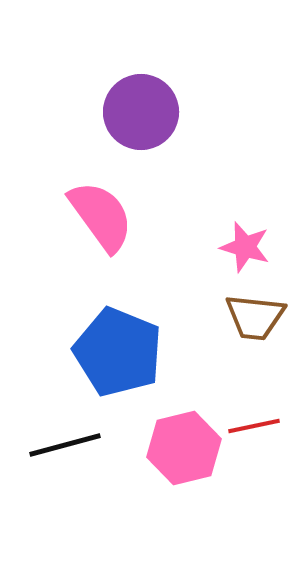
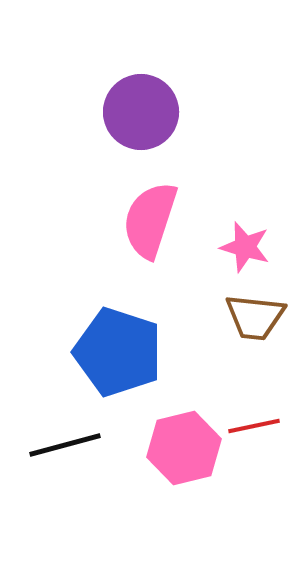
pink semicircle: moved 49 px right, 4 px down; rotated 126 degrees counterclockwise
blue pentagon: rotated 4 degrees counterclockwise
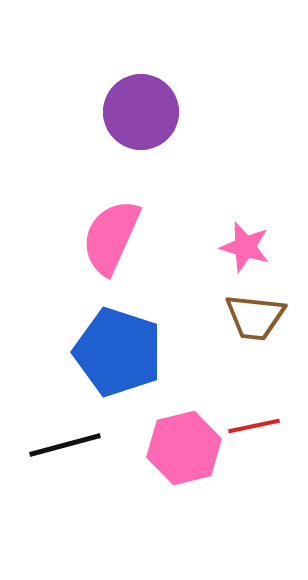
pink semicircle: moved 39 px left, 17 px down; rotated 6 degrees clockwise
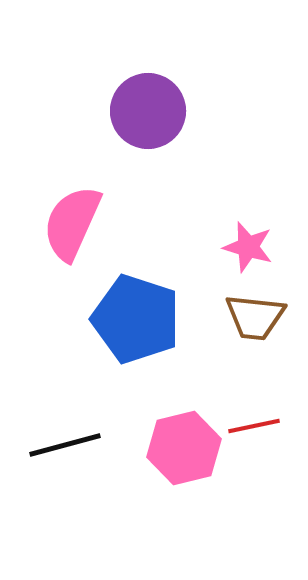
purple circle: moved 7 px right, 1 px up
pink semicircle: moved 39 px left, 14 px up
pink star: moved 3 px right
blue pentagon: moved 18 px right, 33 px up
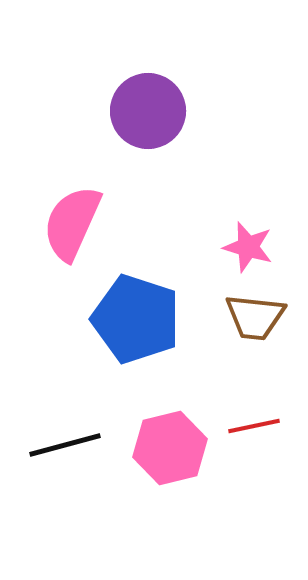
pink hexagon: moved 14 px left
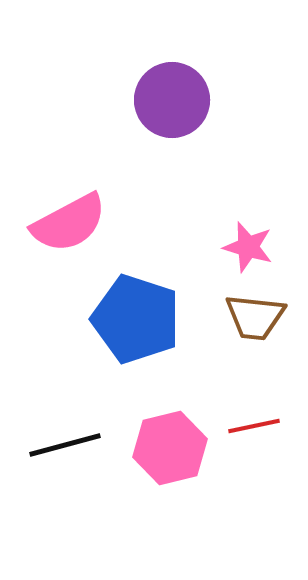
purple circle: moved 24 px right, 11 px up
pink semicircle: moved 3 px left; rotated 142 degrees counterclockwise
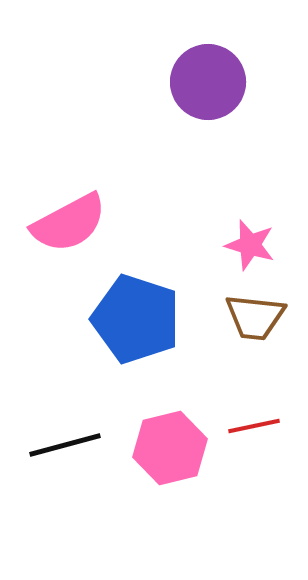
purple circle: moved 36 px right, 18 px up
pink star: moved 2 px right, 2 px up
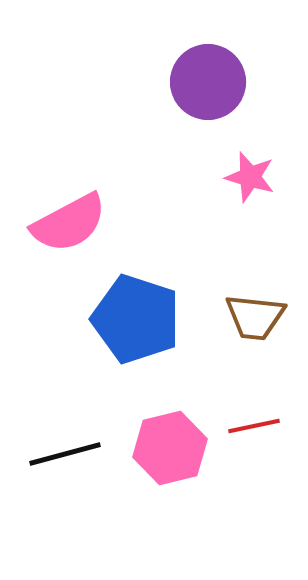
pink star: moved 68 px up
black line: moved 9 px down
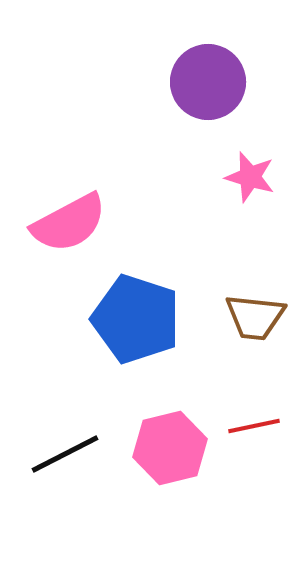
black line: rotated 12 degrees counterclockwise
